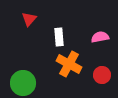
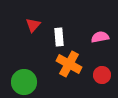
red triangle: moved 4 px right, 6 px down
green circle: moved 1 px right, 1 px up
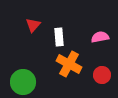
green circle: moved 1 px left
